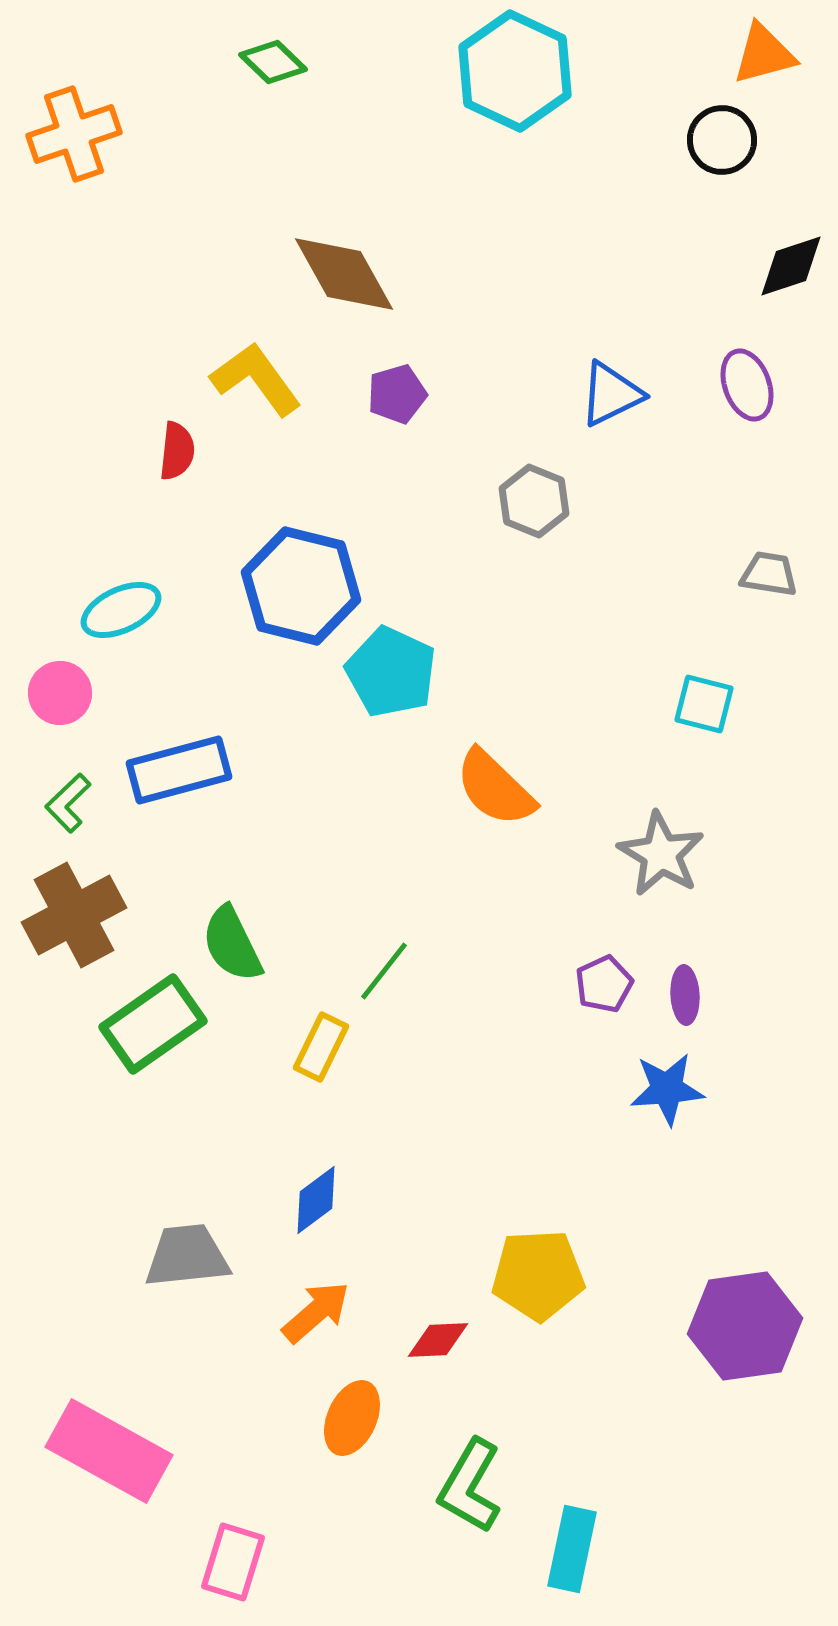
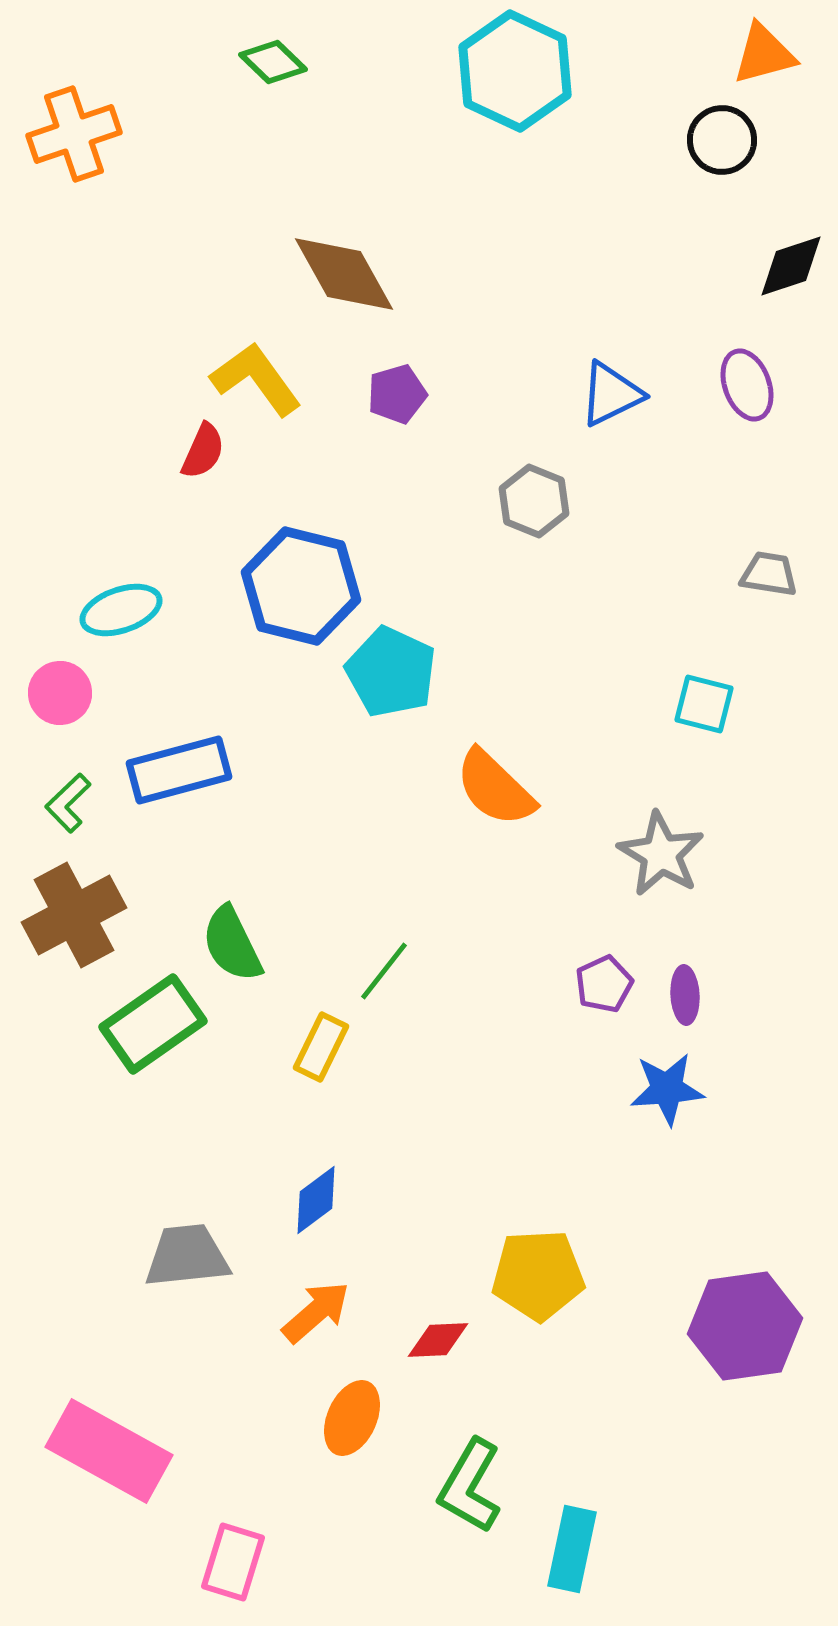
red semicircle at (177, 451): moved 26 px right; rotated 18 degrees clockwise
cyan ellipse at (121, 610): rotated 6 degrees clockwise
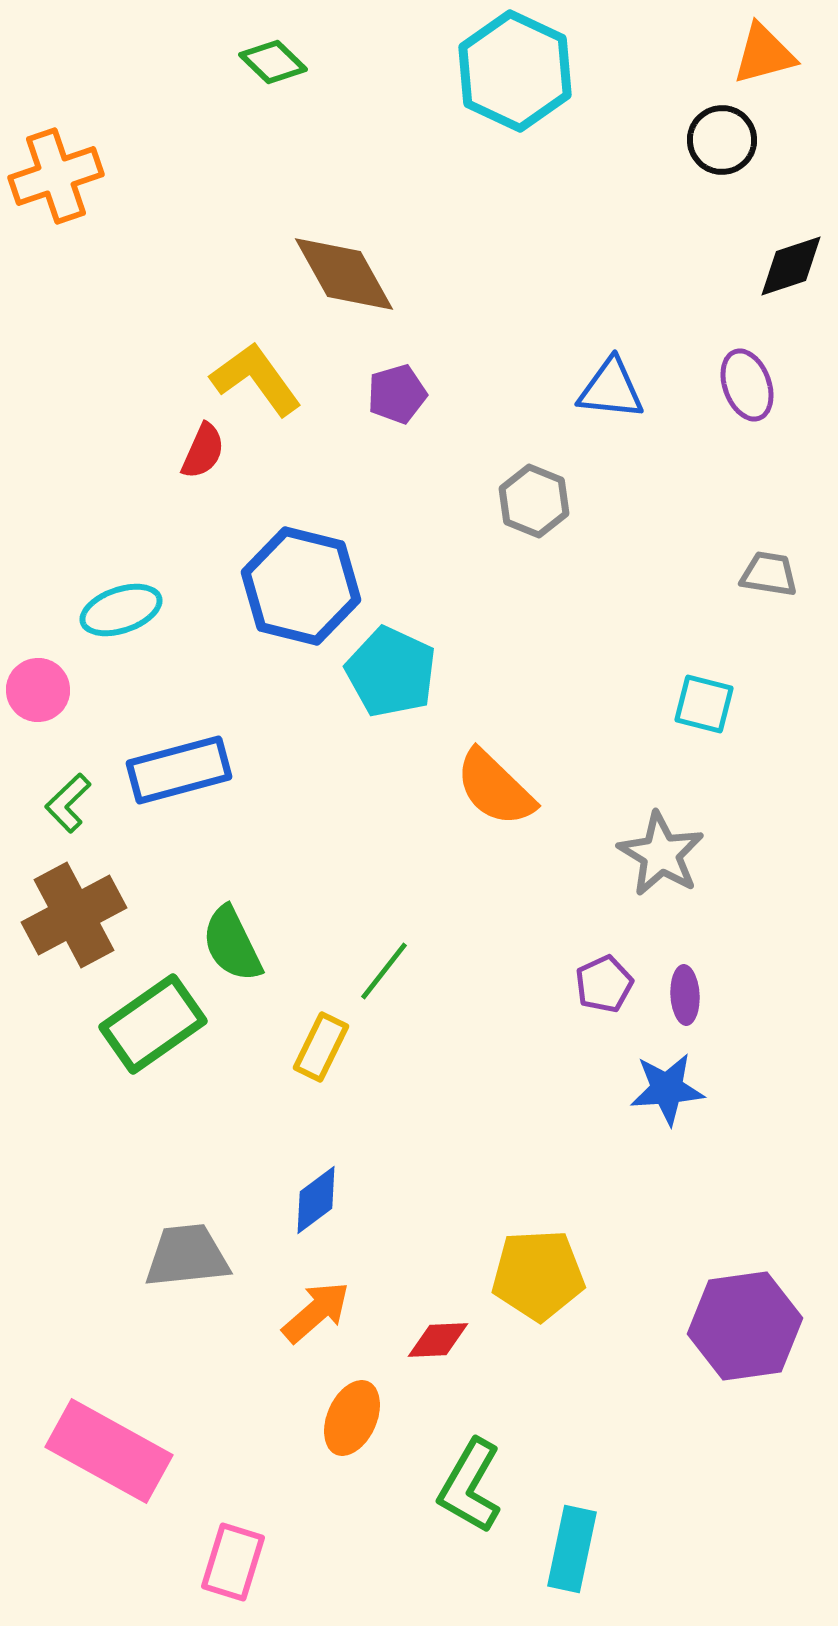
orange cross at (74, 134): moved 18 px left, 42 px down
blue triangle at (611, 394): moved 5 px up; rotated 32 degrees clockwise
pink circle at (60, 693): moved 22 px left, 3 px up
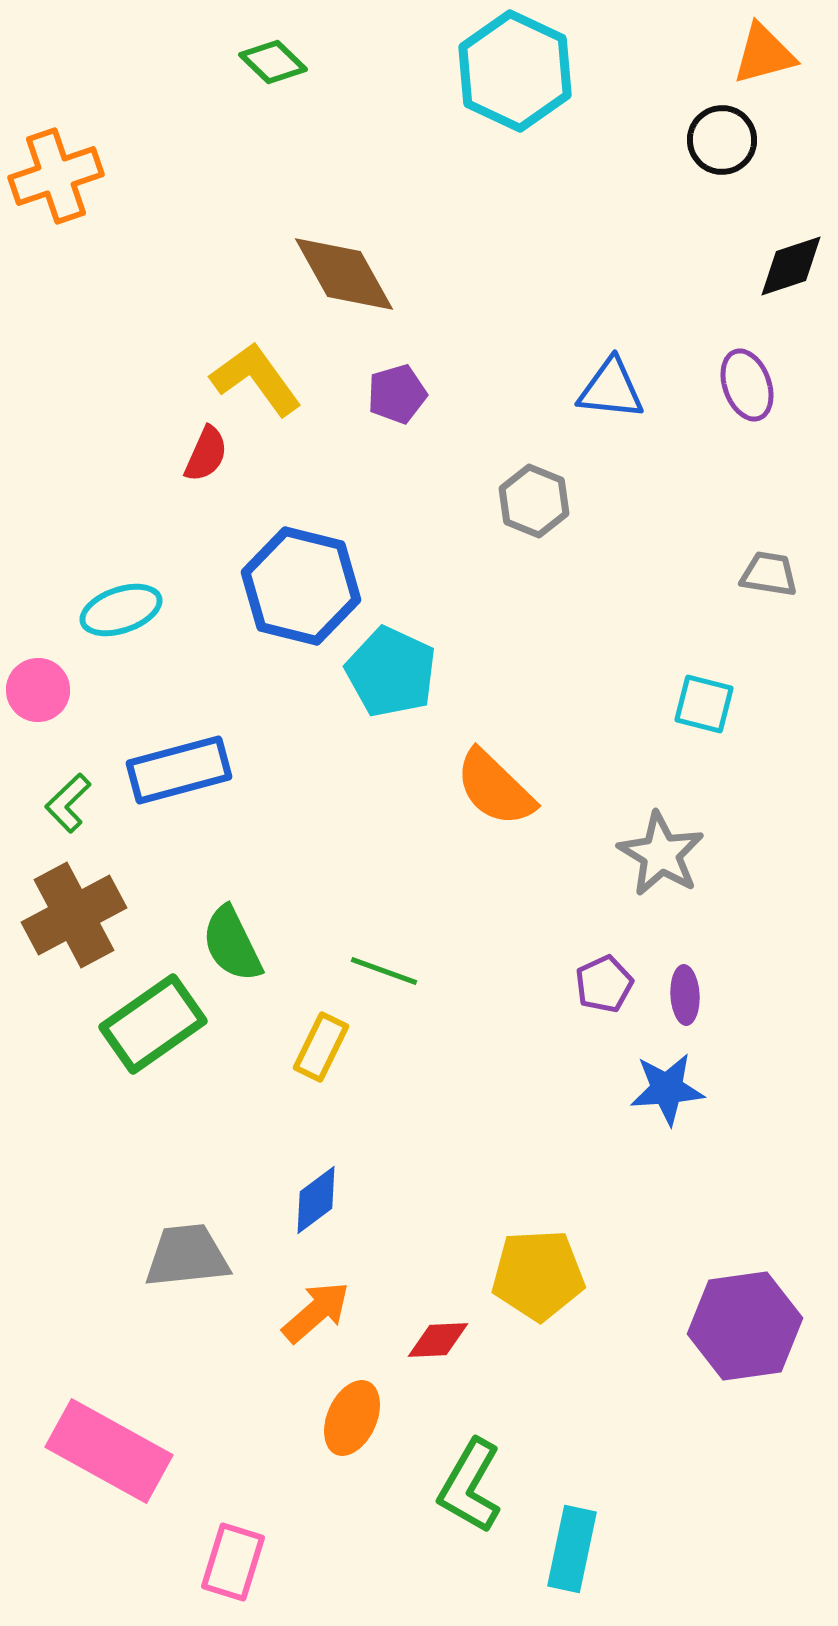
red semicircle at (203, 451): moved 3 px right, 3 px down
green line at (384, 971): rotated 72 degrees clockwise
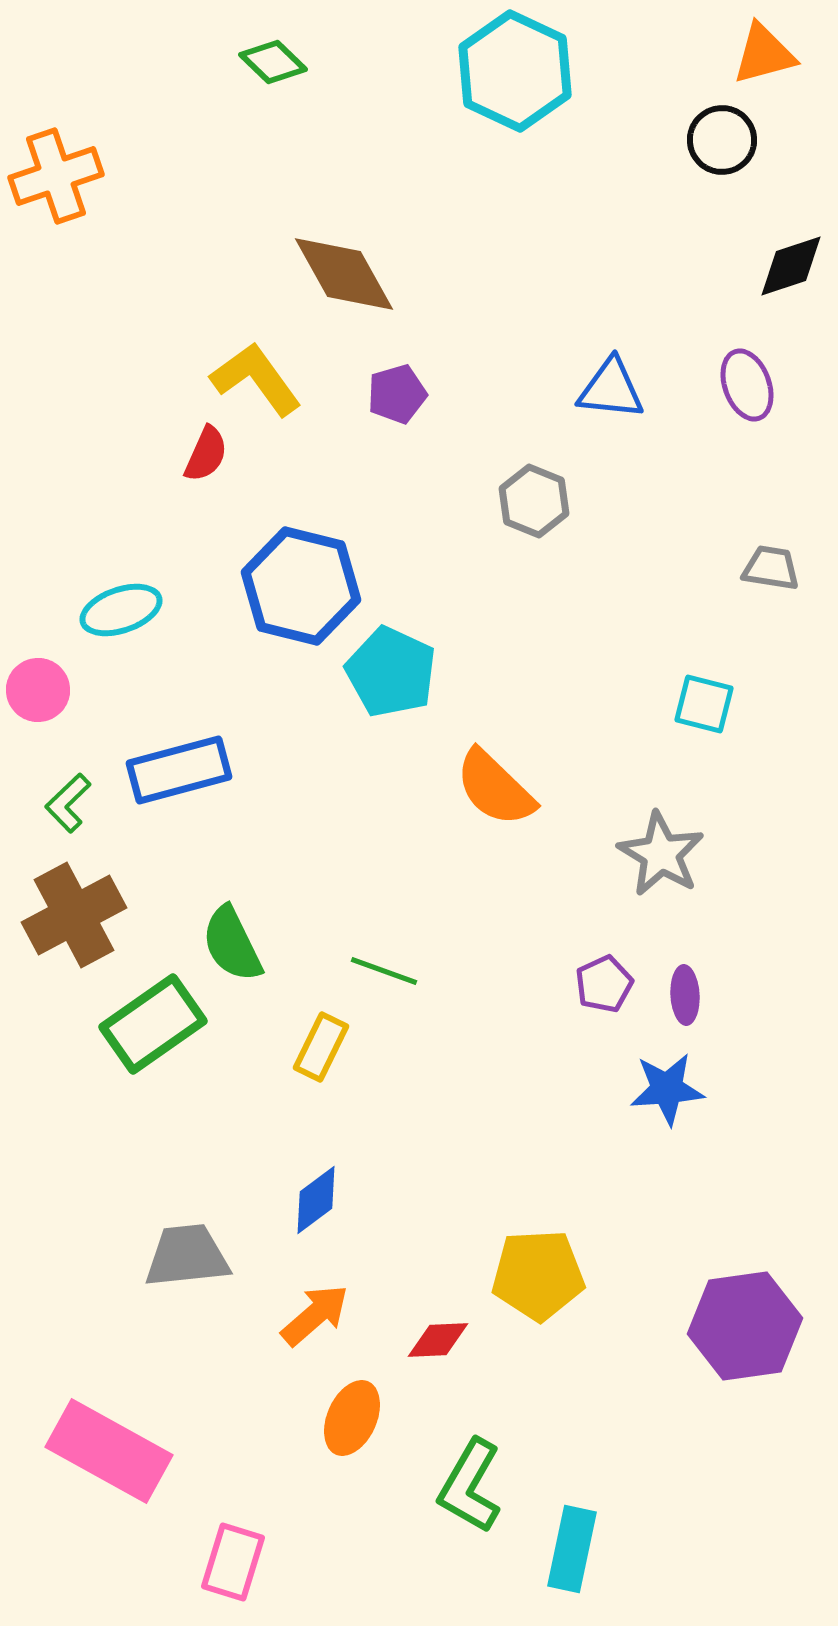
gray trapezoid at (769, 574): moved 2 px right, 6 px up
orange arrow at (316, 1312): moved 1 px left, 3 px down
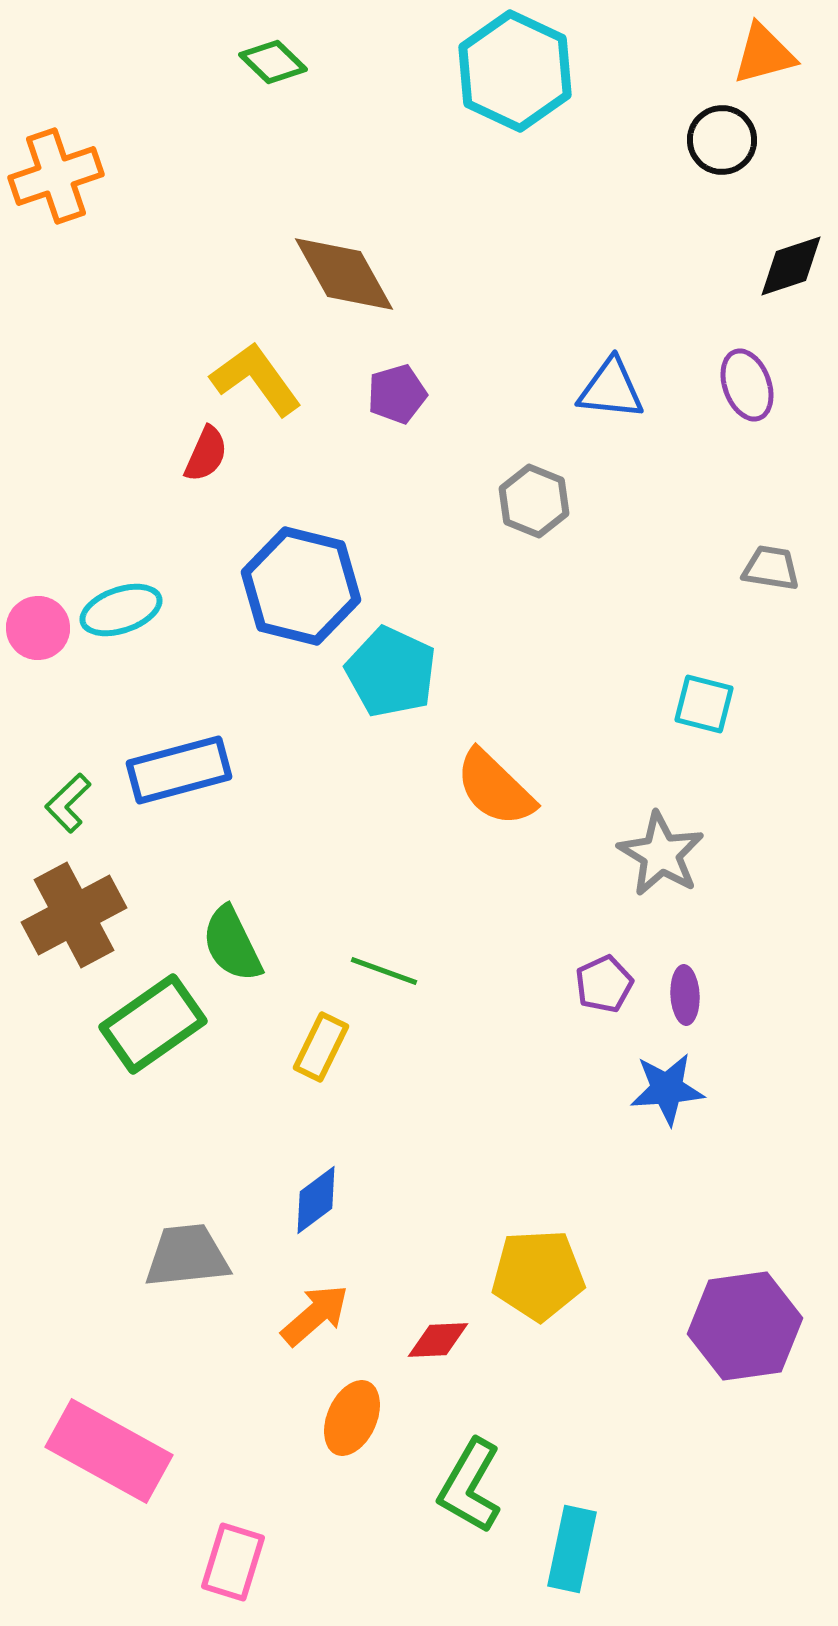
pink circle at (38, 690): moved 62 px up
